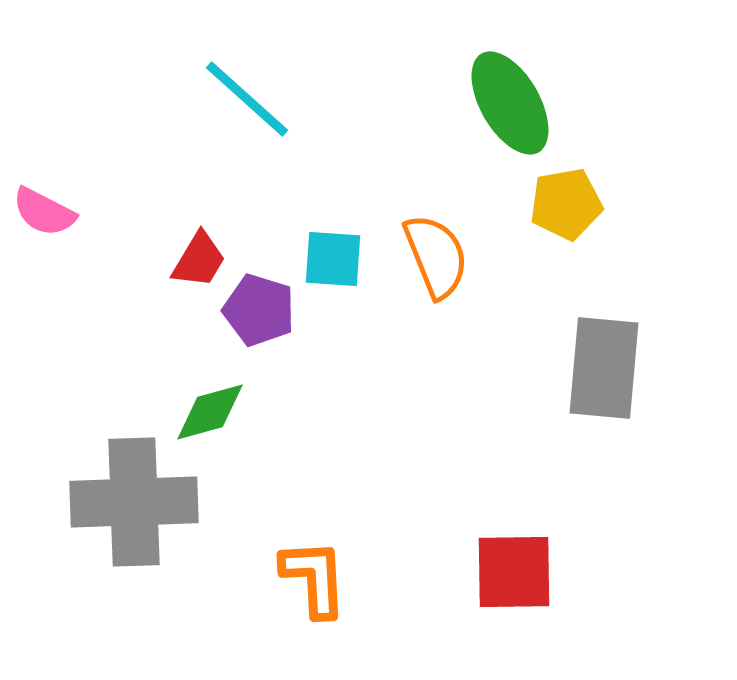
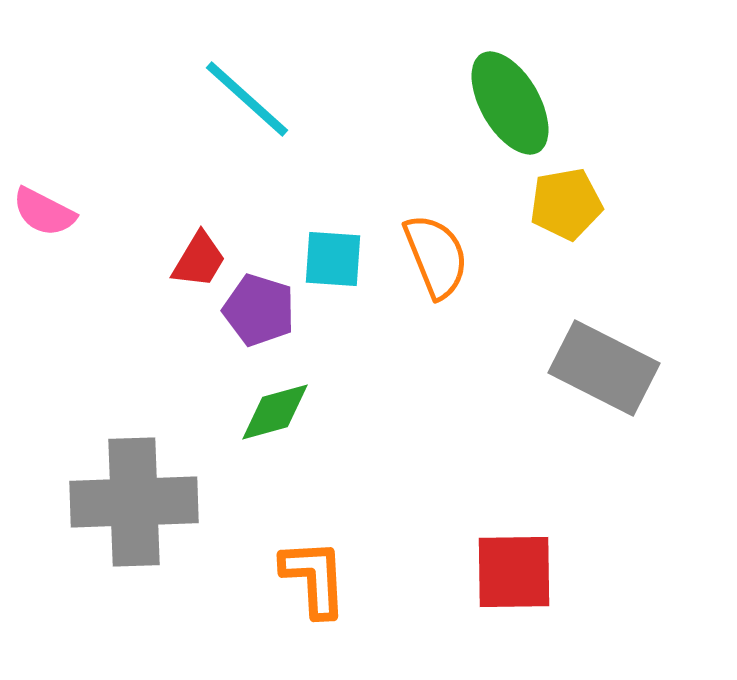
gray rectangle: rotated 68 degrees counterclockwise
green diamond: moved 65 px right
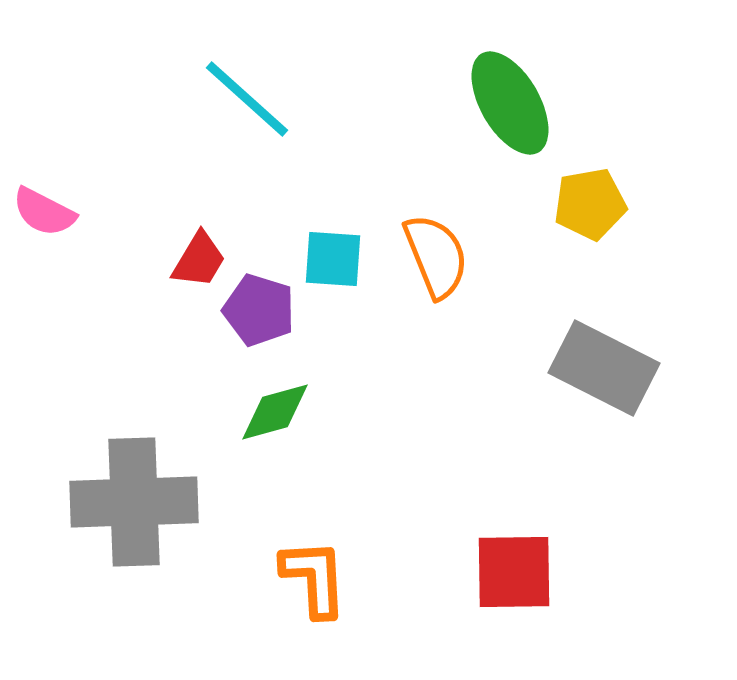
yellow pentagon: moved 24 px right
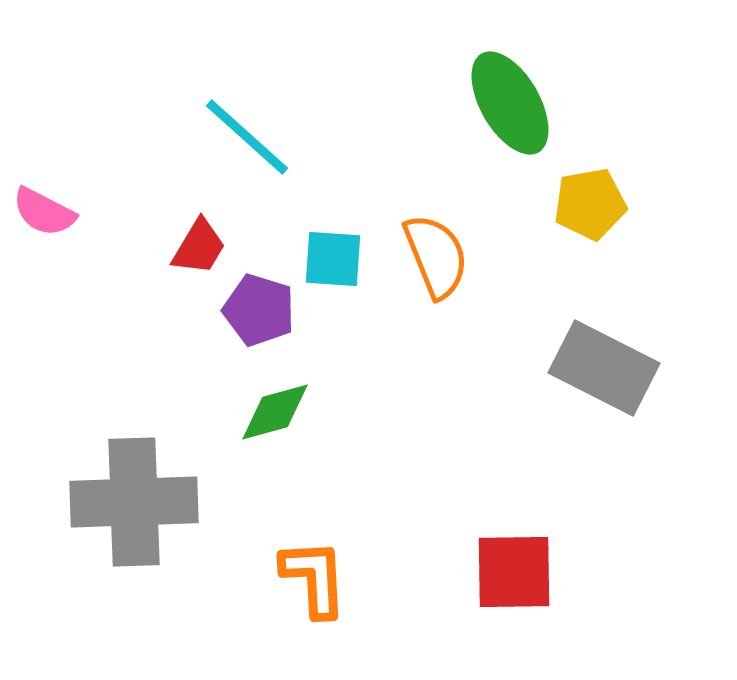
cyan line: moved 38 px down
red trapezoid: moved 13 px up
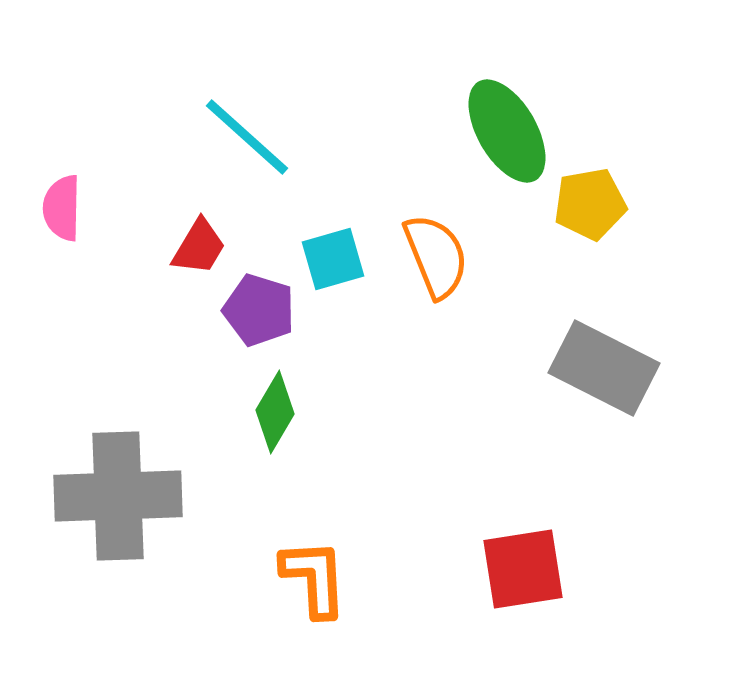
green ellipse: moved 3 px left, 28 px down
pink semicircle: moved 18 px right, 4 px up; rotated 64 degrees clockwise
cyan square: rotated 20 degrees counterclockwise
green diamond: rotated 44 degrees counterclockwise
gray cross: moved 16 px left, 6 px up
red square: moved 9 px right, 3 px up; rotated 8 degrees counterclockwise
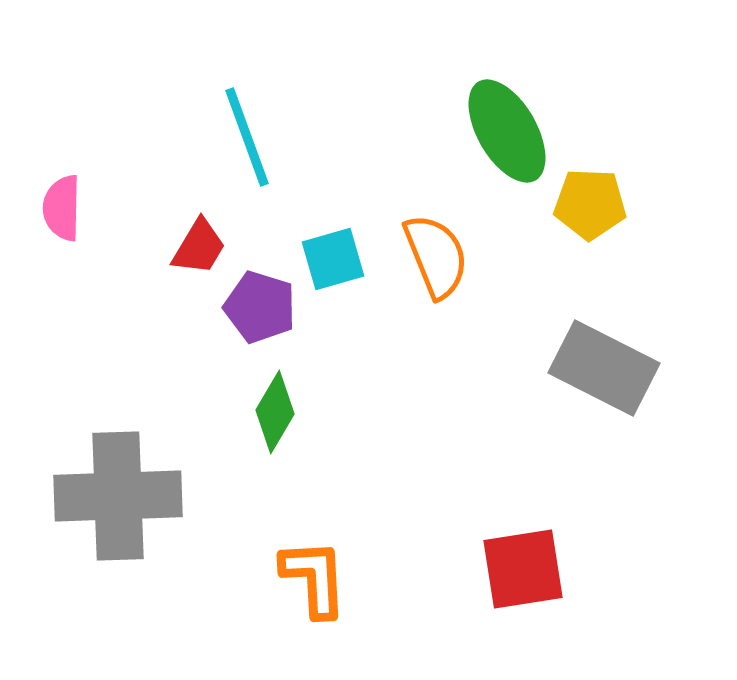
cyan line: rotated 28 degrees clockwise
yellow pentagon: rotated 12 degrees clockwise
purple pentagon: moved 1 px right, 3 px up
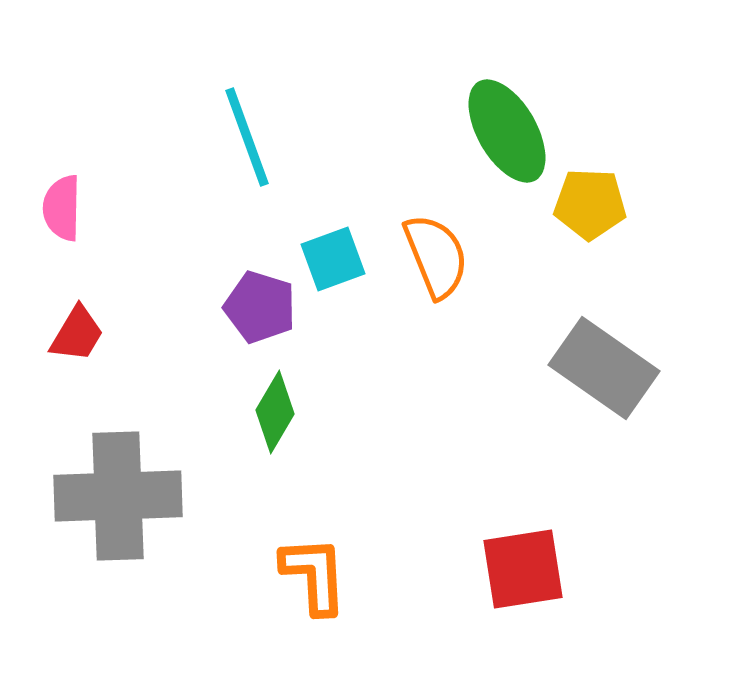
red trapezoid: moved 122 px left, 87 px down
cyan square: rotated 4 degrees counterclockwise
gray rectangle: rotated 8 degrees clockwise
orange L-shape: moved 3 px up
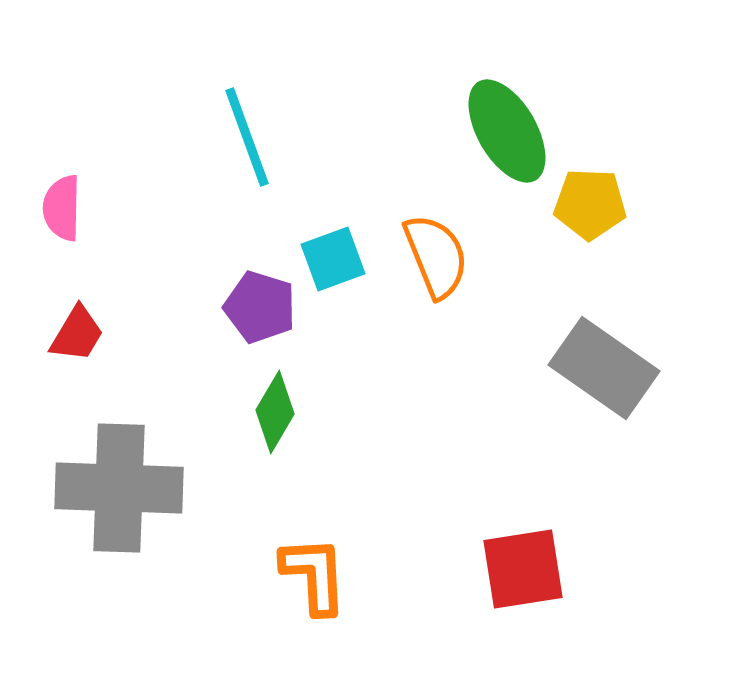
gray cross: moved 1 px right, 8 px up; rotated 4 degrees clockwise
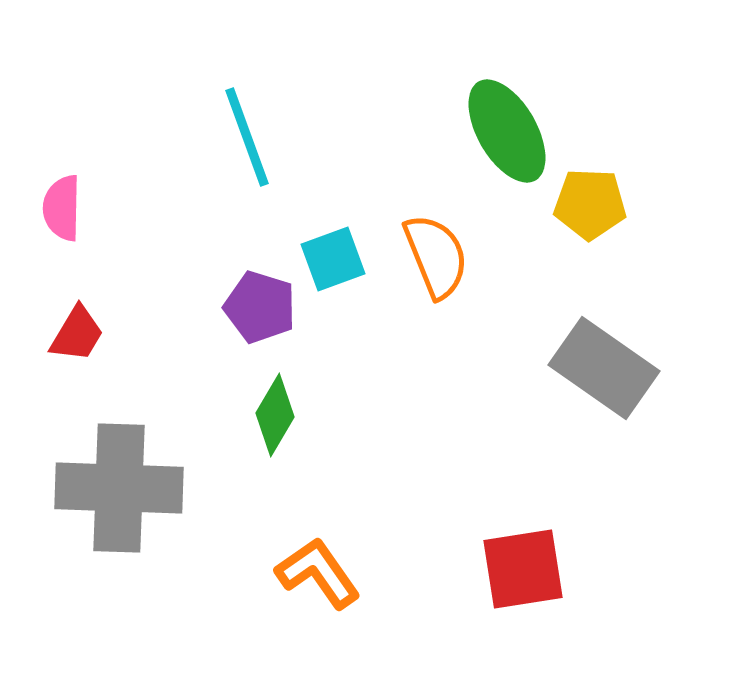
green diamond: moved 3 px down
orange L-shape: moved 4 px right, 2 px up; rotated 32 degrees counterclockwise
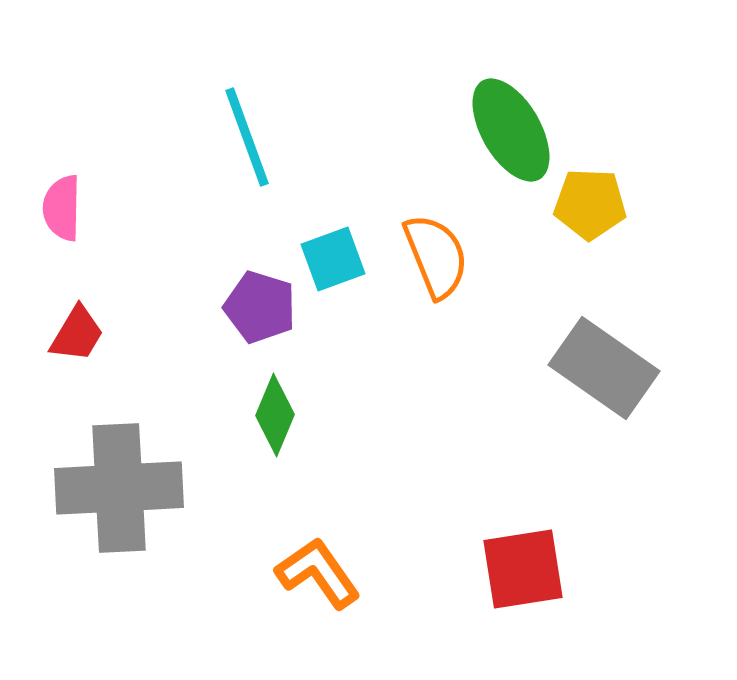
green ellipse: moved 4 px right, 1 px up
green diamond: rotated 8 degrees counterclockwise
gray cross: rotated 5 degrees counterclockwise
